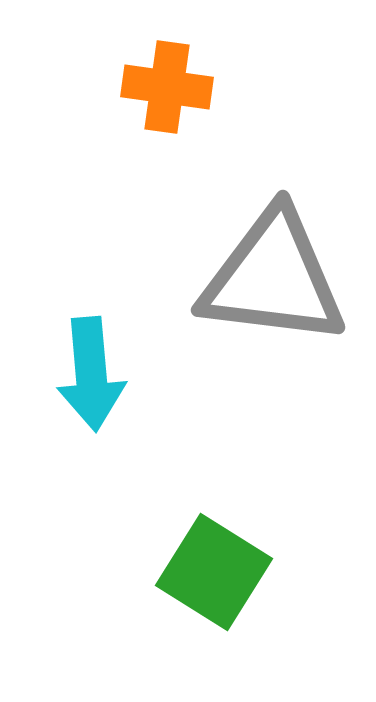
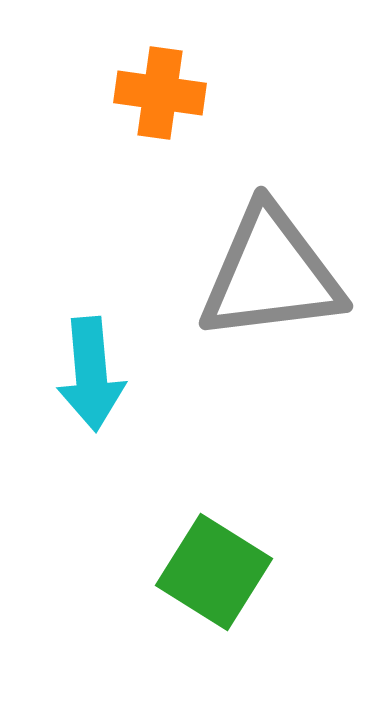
orange cross: moved 7 px left, 6 px down
gray triangle: moved 2 px left, 4 px up; rotated 14 degrees counterclockwise
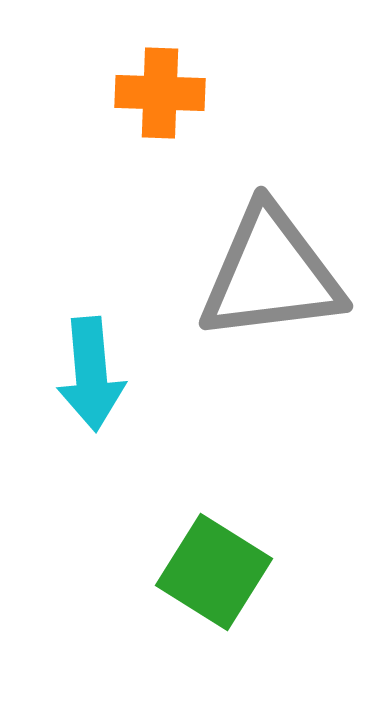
orange cross: rotated 6 degrees counterclockwise
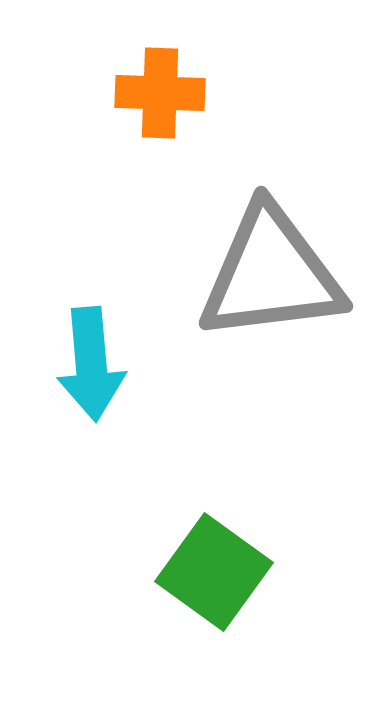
cyan arrow: moved 10 px up
green square: rotated 4 degrees clockwise
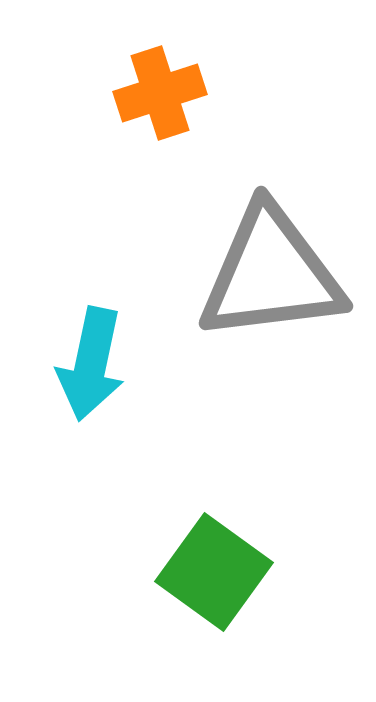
orange cross: rotated 20 degrees counterclockwise
cyan arrow: rotated 17 degrees clockwise
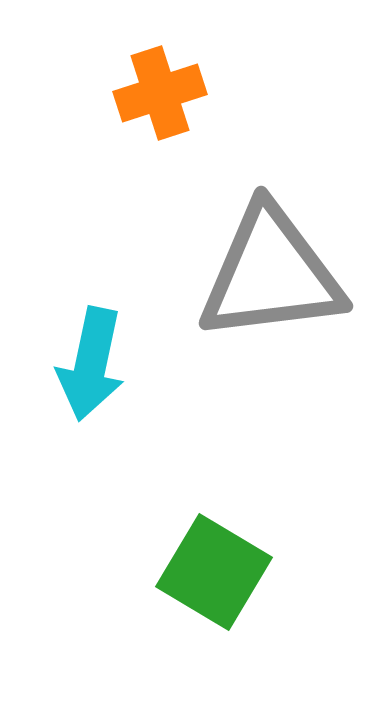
green square: rotated 5 degrees counterclockwise
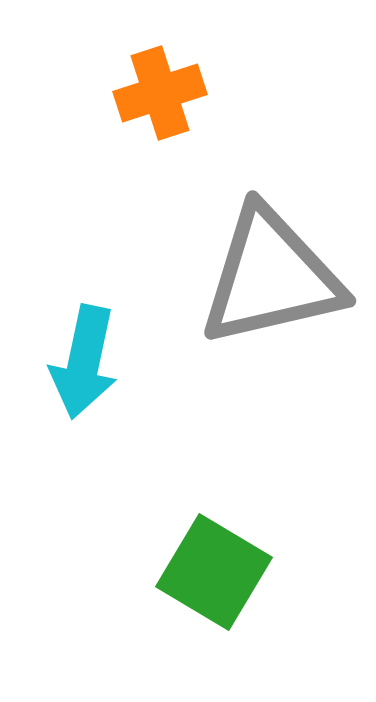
gray triangle: moved 3 px down; rotated 6 degrees counterclockwise
cyan arrow: moved 7 px left, 2 px up
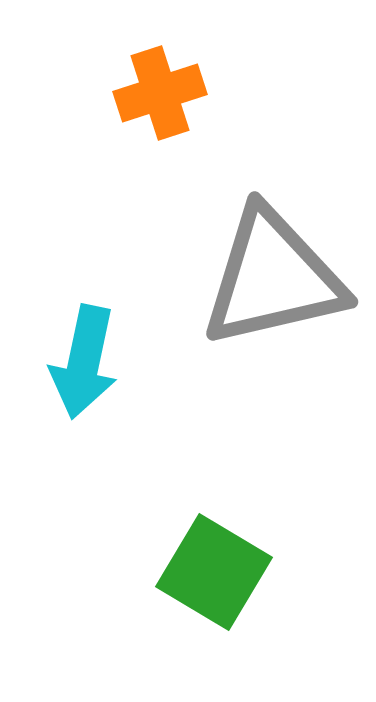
gray triangle: moved 2 px right, 1 px down
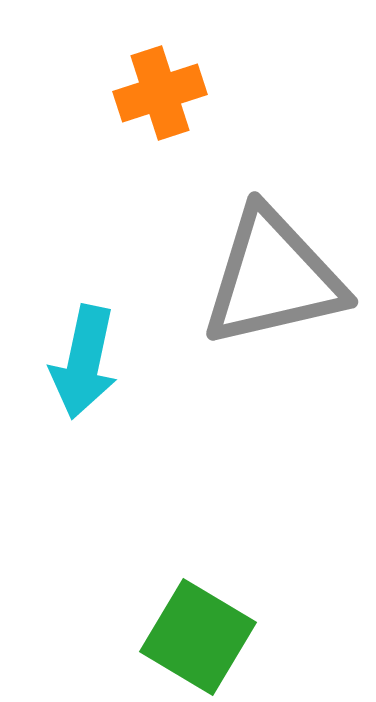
green square: moved 16 px left, 65 px down
